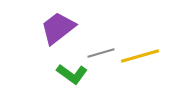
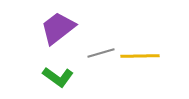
yellow line: rotated 15 degrees clockwise
green L-shape: moved 14 px left, 3 px down
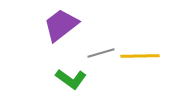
purple trapezoid: moved 3 px right, 3 px up
green L-shape: moved 13 px right, 2 px down
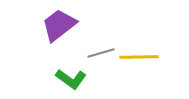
purple trapezoid: moved 2 px left
yellow line: moved 1 px left, 1 px down
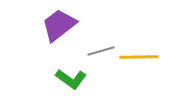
gray line: moved 2 px up
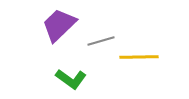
purple trapezoid: rotated 6 degrees counterclockwise
gray line: moved 10 px up
